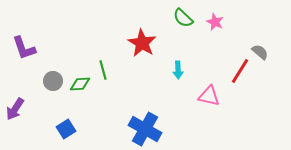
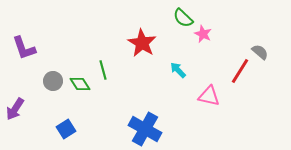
pink star: moved 12 px left, 12 px down
cyan arrow: rotated 138 degrees clockwise
green diamond: rotated 60 degrees clockwise
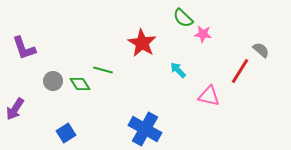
pink star: rotated 18 degrees counterclockwise
gray semicircle: moved 1 px right, 2 px up
green line: rotated 60 degrees counterclockwise
blue square: moved 4 px down
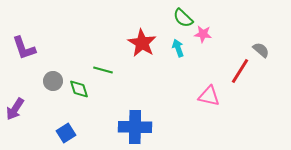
cyan arrow: moved 22 px up; rotated 24 degrees clockwise
green diamond: moved 1 px left, 5 px down; rotated 15 degrees clockwise
blue cross: moved 10 px left, 2 px up; rotated 28 degrees counterclockwise
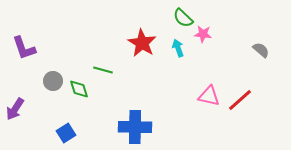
red line: moved 29 px down; rotated 16 degrees clockwise
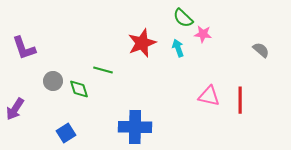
red star: rotated 20 degrees clockwise
red line: rotated 48 degrees counterclockwise
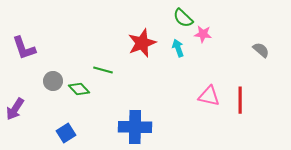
green diamond: rotated 25 degrees counterclockwise
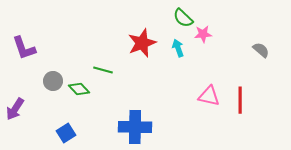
pink star: rotated 12 degrees counterclockwise
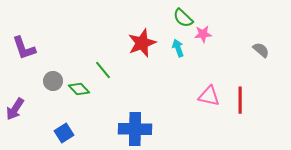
green line: rotated 36 degrees clockwise
blue cross: moved 2 px down
blue square: moved 2 px left
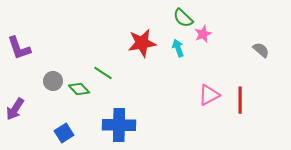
pink star: rotated 18 degrees counterclockwise
red star: rotated 12 degrees clockwise
purple L-shape: moved 5 px left
green line: moved 3 px down; rotated 18 degrees counterclockwise
pink triangle: moved 1 px up; rotated 40 degrees counterclockwise
blue cross: moved 16 px left, 4 px up
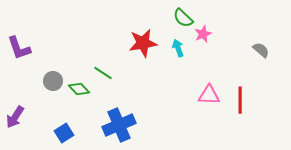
red star: moved 1 px right
pink triangle: rotated 30 degrees clockwise
purple arrow: moved 8 px down
blue cross: rotated 24 degrees counterclockwise
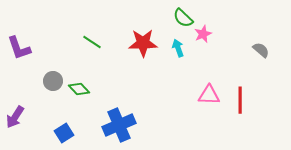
red star: rotated 8 degrees clockwise
green line: moved 11 px left, 31 px up
